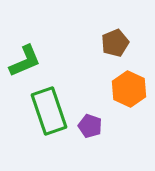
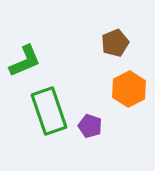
orange hexagon: rotated 8 degrees clockwise
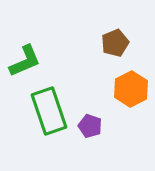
orange hexagon: moved 2 px right
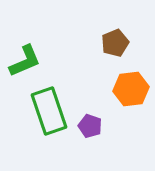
orange hexagon: rotated 20 degrees clockwise
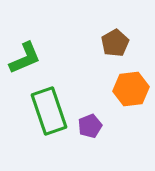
brown pentagon: rotated 8 degrees counterclockwise
green L-shape: moved 3 px up
purple pentagon: rotated 30 degrees clockwise
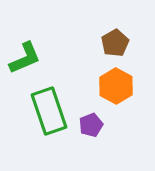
orange hexagon: moved 15 px left, 3 px up; rotated 24 degrees counterclockwise
purple pentagon: moved 1 px right, 1 px up
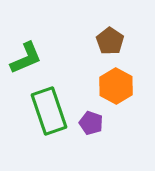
brown pentagon: moved 5 px left, 2 px up; rotated 8 degrees counterclockwise
green L-shape: moved 1 px right
purple pentagon: moved 2 px up; rotated 30 degrees counterclockwise
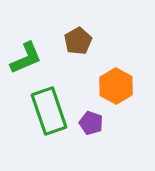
brown pentagon: moved 32 px left; rotated 8 degrees clockwise
